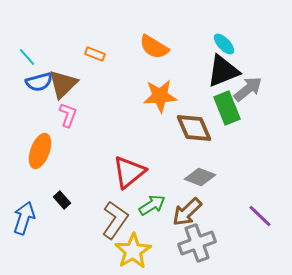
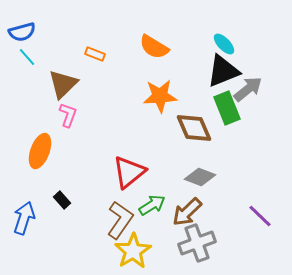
blue semicircle: moved 17 px left, 50 px up
brown L-shape: moved 5 px right
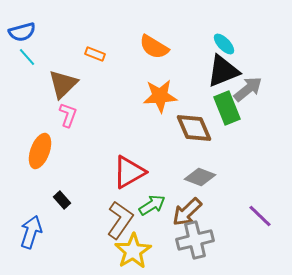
red triangle: rotated 9 degrees clockwise
blue arrow: moved 7 px right, 14 px down
gray cross: moved 2 px left, 3 px up; rotated 6 degrees clockwise
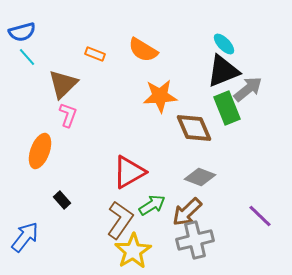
orange semicircle: moved 11 px left, 3 px down
blue arrow: moved 6 px left, 5 px down; rotated 20 degrees clockwise
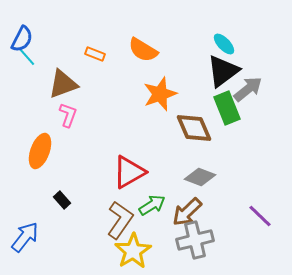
blue semicircle: moved 7 px down; rotated 48 degrees counterclockwise
black triangle: rotated 15 degrees counterclockwise
brown triangle: rotated 24 degrees clockwise
orange star: moved 2 px up; rotated 16 degrees counterclockwise
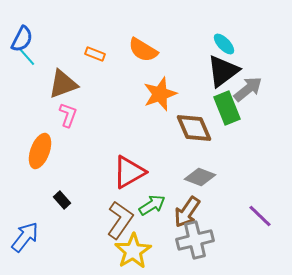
brown arrow: rotated 12 degrees counterclockwise
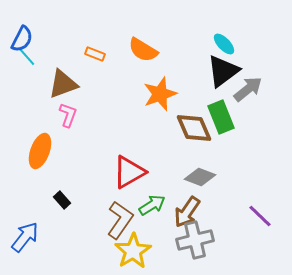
green rectangle: moved 6 px left, 9 px down
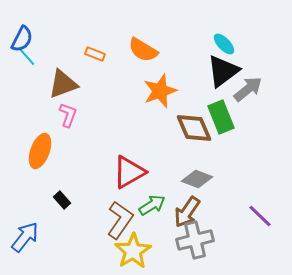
orange star: moved 3 px up
gray diamond: moved 3 px left, 2 px down
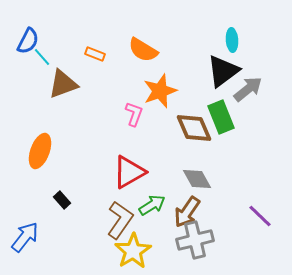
blue semicircle: moved 6 px right, 2 px down
cyan ellipse: moved 8 px right, 4 px up; rotated 40 degrees clockwise
cyan line: moved 15 px right
pink L-shape: moved 66 px right, 1 px up
gray diamond: rotated 40 degrees clockwise
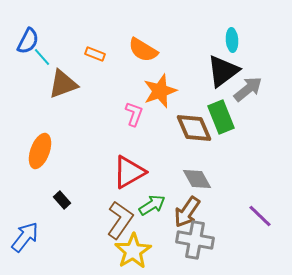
gray cross: rotated 24 degrees clockwise
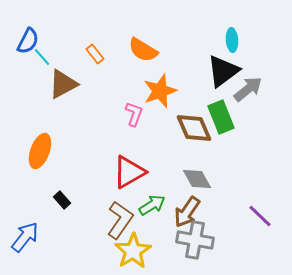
orange rectangle: rotated 30 degrees clockwise
brown triangle: rotated 8 degrees counterclockwise
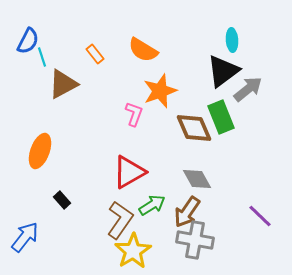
cyan line: rotated 24 degrees clockwise
